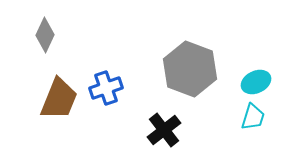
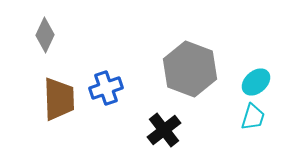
cyan ellipse: rotated 16 degrees counterclockwise
brown trapezoid: rotated 24 degrees counterclockwise
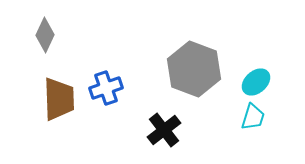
gray hexagon: moved 4 px right
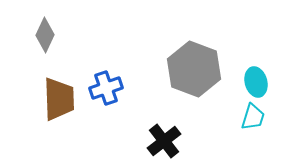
cyan ellipse: rotated 64 degrees counterclockwise
black cross: moved 11 px down
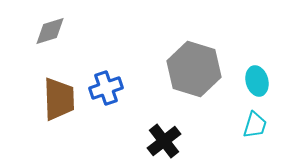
gray diamond: moved 5 px right, 4 px up; rotated 48 degrees clockwise
gray hexagon: rotated 4 degrees counterclockwise
cyan ellipse: moved 1 px right, 1 px up
cyan trapezoid: moved 2 px right, 8 px down
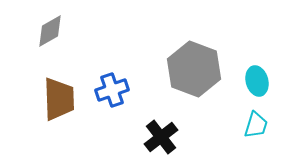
gray diamond: rotated 12 degrees counterclockwise
gray hexagon: rotated 4 degrees clockwise
blue cross: moved 6 px right, 2 px down
cyan trapezoid: moved 1 px right
black cross: moved 3 px left, 4 px up
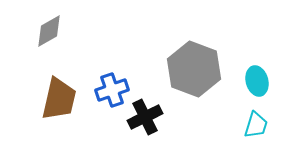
gray diamond: moved 1 px left
brown trapezoid: rotated 15 degrees clockwise
black cross: moved 16 px left, 20 px up; rotated 12 degrees clockwise
